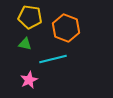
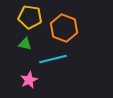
orange hexagon: moved 2 px left
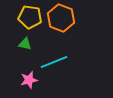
orange hexagon: moved 3 px left, 10 px up
cyan line: moved 1 px right, 3 px down; rotated 8 degrees counterclockwise
pink star: rotated 12 degrees clockwise
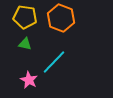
yellow pentagon: moved 5 px left
cyan line: rotated 24 degrees counterclockwise
pink star: rotated 30 degrees counterclockwise
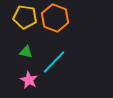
orange hexagon: moved 6 px left
green triangle: moved 1 px right, 8 px down
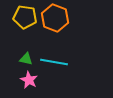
green triangle: moved 7 px down
cyan line: rotated 56 degrees clockwise
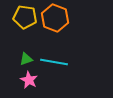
green triangle: rotated 32 degrees counterclockwise
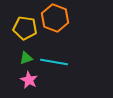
yellow pentagon: moved 11 px down
green triangle: moved 1 px up
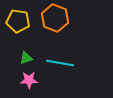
yellow pentagon: moved 7 px left, 7 px up
cyan line: moved 6 px right, 1 px down
pink star: rotated 30 degrees counterclockwise
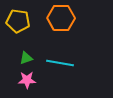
orange hexagon: moved 6 px right; rotated 20 degrees counterclockwise
pink star: moved 2 px left
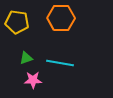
yellow pentagon: moved 1 px left, 1 px down
pink star: moved 6 px right
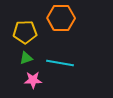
yellow pentagon: moved 8 px right, 10 px down; rotated 10 degrees counterclockwise
